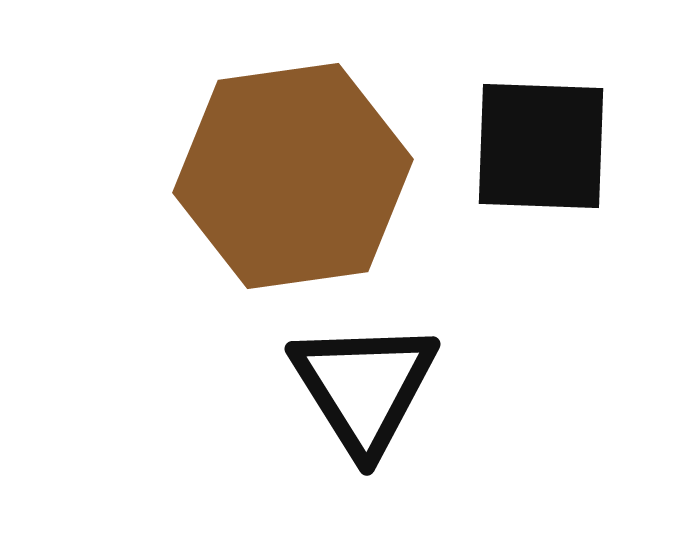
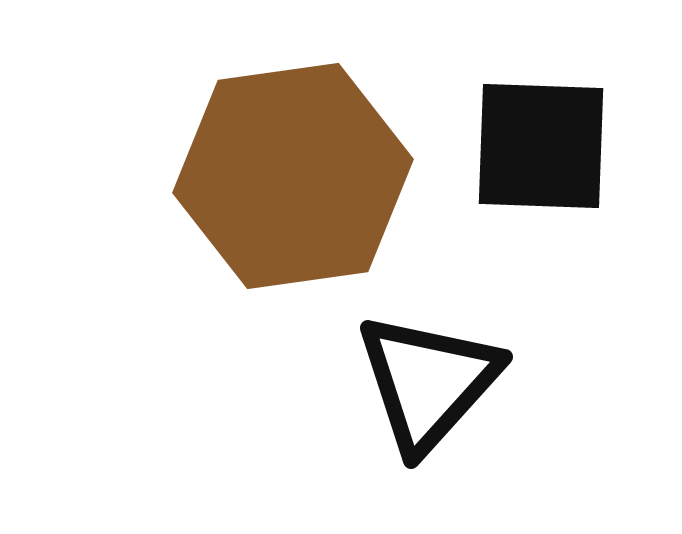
black triangle: moved 64 px right, 5 px up; rotated 14 degrees clockwise
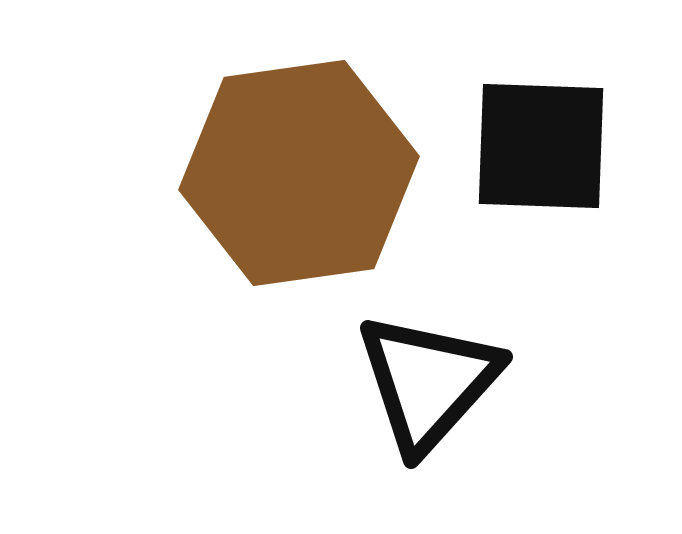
brown hexagon: moved 6 px right, 3 px up
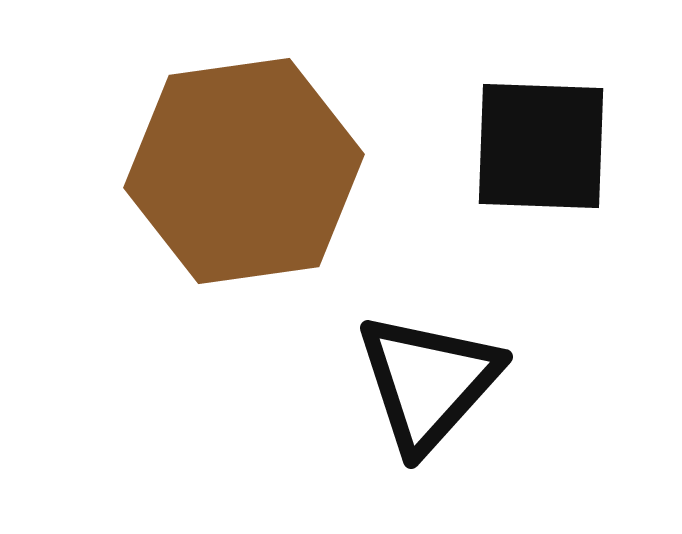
brown hexagon: moved 55 px left, 2 px up
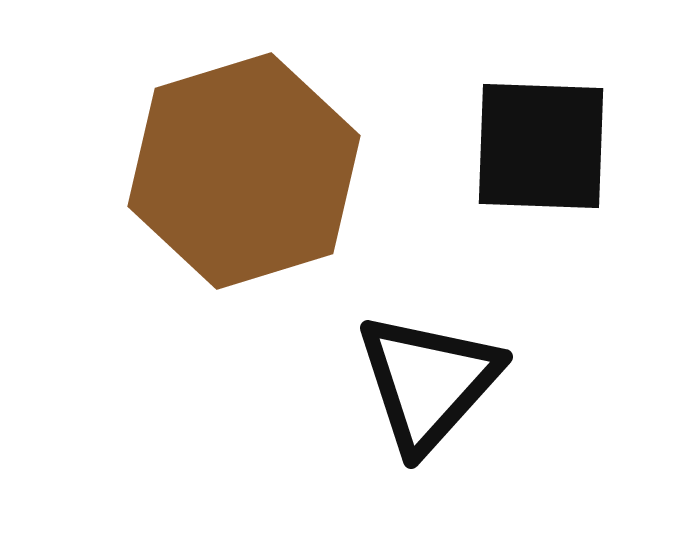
brown hexagon: rotated 9 degrees counterclockwise
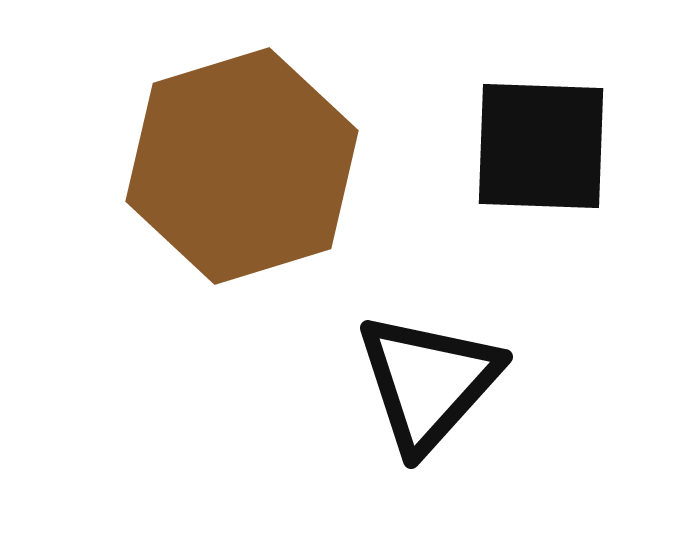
brown hexagon: moved 2 px left, 5 px up
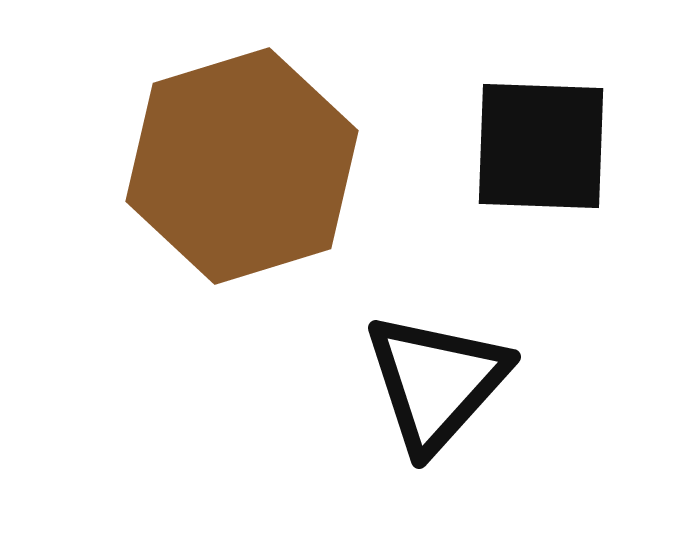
black triangle: moved 8 px right
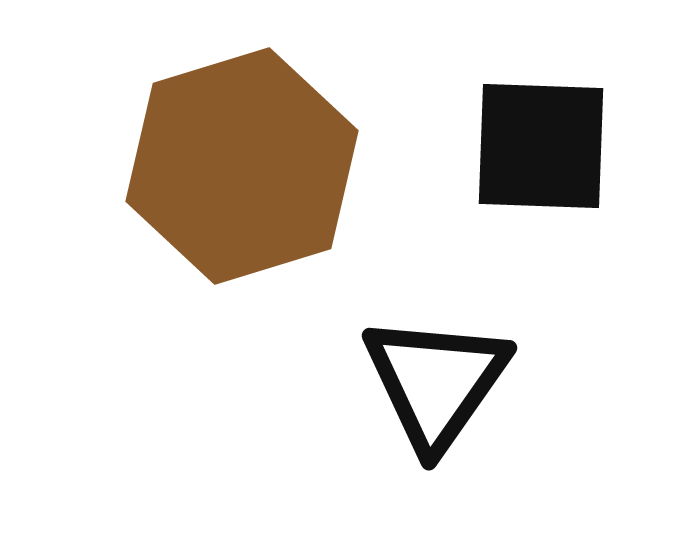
black triangle: rotated 7 degrees counterclockwise
